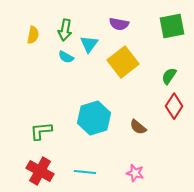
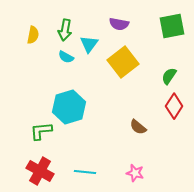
cyan hexagon: moved 25 px left, 11 px up
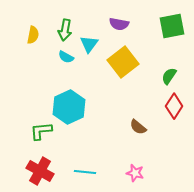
cyan hexagon: rotated 8 degrees counterclockwise
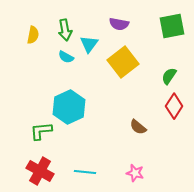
green arrow: rotated 20 degrees counterclockwise
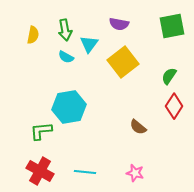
cyan hexagon: rotated 16 degrees clockwise
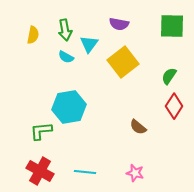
green square: rotated 12 degrees clockwise
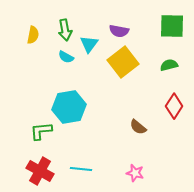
purple semicircle: moved 7 px down
green semicircle: moved 11 px up; rotated 42 degrees clockwise
cyan line: moved 4 px left, 3 px up
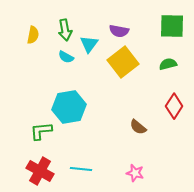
green semicircle: moved 1 px left, 1 px up
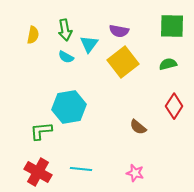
red cross: moved 2 px left, 1 px down
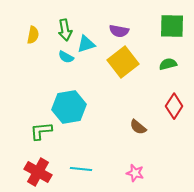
cyan triangle: moved 3 px left; rotated 36 degrees clockwise
